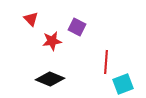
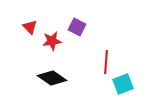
red triangle: moved 1 px left, 8 px down
black diamond: moved 2 px right, 1 px up; rotated 12 degrees clockwise
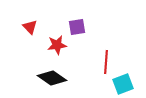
purple square: rotated 36 degrees counterclockwise
red star: moved 5 px right, 4 px down
